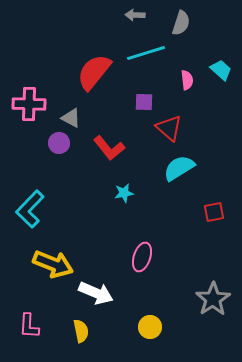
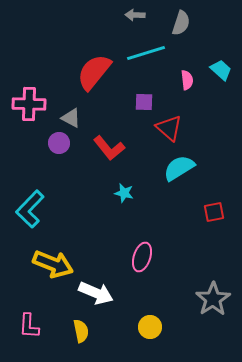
cyan star: rotated 24 degrees clockwise
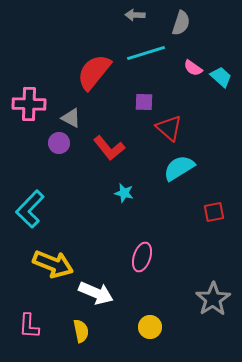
cyan trapezoid: moved 7 px down
pink semicircle: moved 6 px right, 12 px up; rotated 132 degrees clockwise
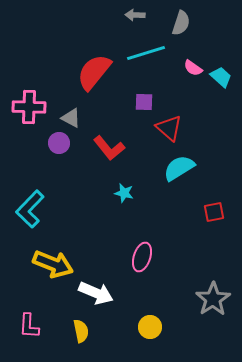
pink cross: moved 3 px down
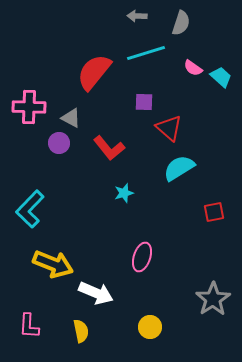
gray arrow: moved 2 px right, 1 px down
cyan star: rotated 30 degrees counterclockwise
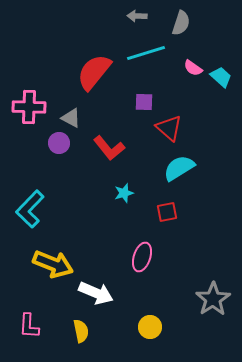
red square: moved 47 px left
